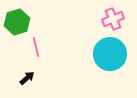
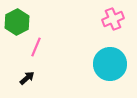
green hexagon: rotated 10 degrees counterclockwise
pink line: rotated 36 degrees clockwise
cyan circle: moved 10 px down
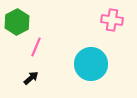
pink cross: moved 1 px left, 1 px down; rotated 30 degrees clockwise
cyan circle: moved 19 px left
black arrow: moved 4 px right
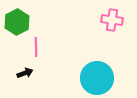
pink line: rotated 24 degrees counterclockwise
cyan circle: moved 6 px right, 14 px down
black arrow: moved 6 px left, 5 px up; rotated 21 degrees clockwise
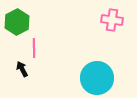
pink line: moved 2 px left, 1 px down
black arrow: moved 3 px left, 4 px up; rotated 98 degrees counterclockwise
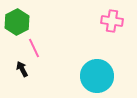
pink cross: moved 1 px down
pink line: rotated 24 degrees counterclockwise
cyan circle: moved 2 px up
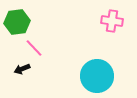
green hexagon: rotated 20 degrees clockwise
pink line: rotated 18 degrees counterclockwise
black arrow: rotated 84 degrees counterclockwise
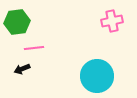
pink cross: rotated 20 degrees counterclockwise
pink line: rotated 54 degrees counterclockwise
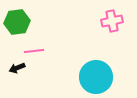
pink line: moved 3 px down
black arrow: moved 5 px left, 1 px up
cyan circle: moved 1 px left, 1 px down
